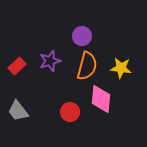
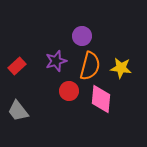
purple star: moved 6 px right
orange semicircle: moved 3 px right
red circle: moved 1 px left, 21 px up
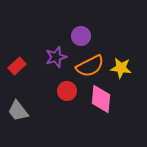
purple circle: moved 1 px left
purple star: moved 4 px up
orange semicircle: rotated 48 degrees clockwise
red circle: moved 2 px left
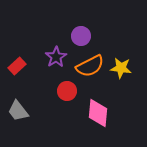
purple star: rotated 15 degrees counterclockwise
pink diamond: moved 3 px left, 14 px down
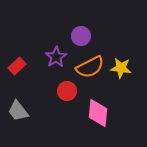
orange semicircle: moved 1 px down
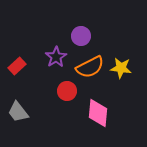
gray trapezoid: moved 1 px down
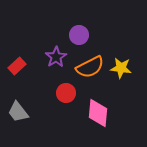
purple circle: moved 2 px left, 1 px up
red circle: moved 1 px left, 2 px down
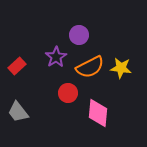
red circle: moved 2 px right
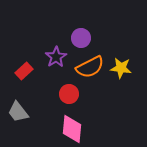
purple circle: moved 2 px right, 3 px down
red rectangle: moved 7 px right, 5 px down
red circle: moved 1 px right, 1 px down
pink diamond: moved 26 px left, 16 px down
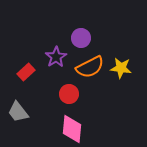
red rectangle: moved 2 px right, 1 px down
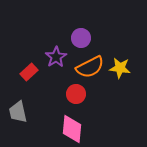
yellow star: moved 1 px left
red rectangle: moved 3 px right
red circle: moved 7 px right
gray trapezoid: rotated 25 degrees clockwise
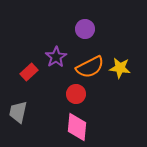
purple circle: moved 4 px right, 9 px up
gray trapezoid: rotated 25 degrees clockwise
pink diamond: moved 5 px right, 2 px up
